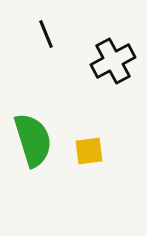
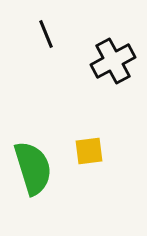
green semicircle: moved 28 px down
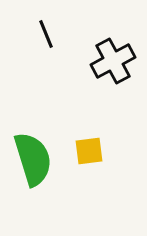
green semicircle: moved 9 px up
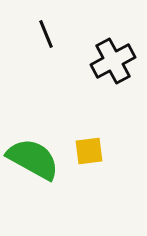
green semicircle: rotated 44 degrees counterclockwise
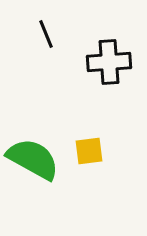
black cross: moved 4 px left, 1 px down; rotated 24 degrees clockwise
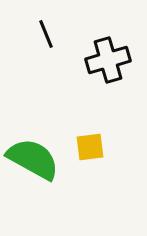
black cross: moved 1 px left, 2 px up; rotated 12 degrees counterclockwise
yellow square: moved 1 px right, 4 px up
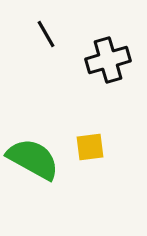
black line: rotated 8 degrees counterclockwise
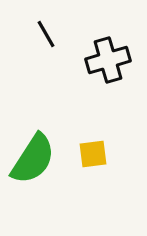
yellow square: moved 3 px right, 7 px down
green semicircle: rotated 94 degrees clockwise
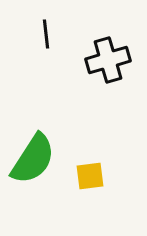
black line: rotated 24 degrees clockwise
yellow square: moved 3 px left, 22 px down
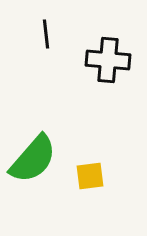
black cross: rotated 21 degrees clockwise
green semicircle: rotated 8 degrees clockwise
